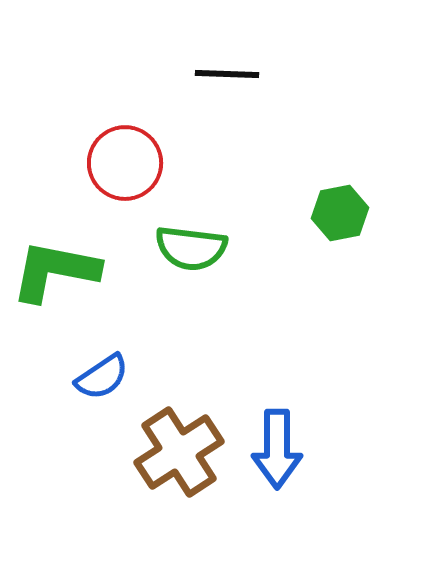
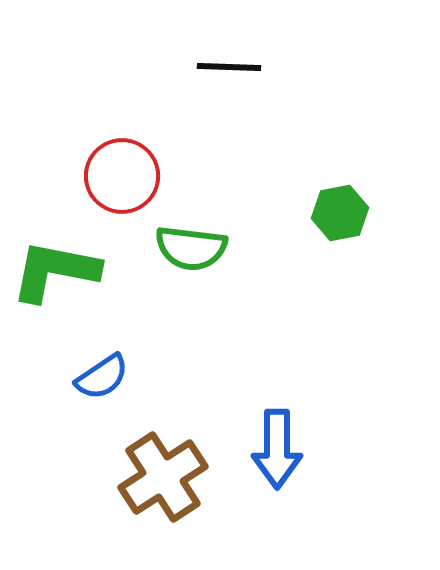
black line: moved 2 px right, 7 px up
red circle: moved 3 px left, 13 px down
brown cross: moved 16 px left, 25 px down
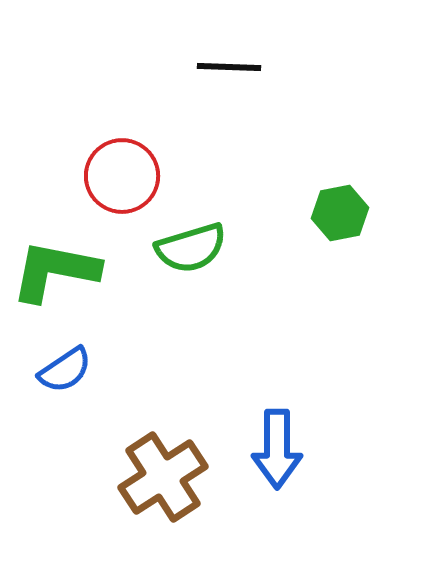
green semicircle: rotated 24 degrees counterclockwise
blue semicircle: moved 37 px left, 7 px up
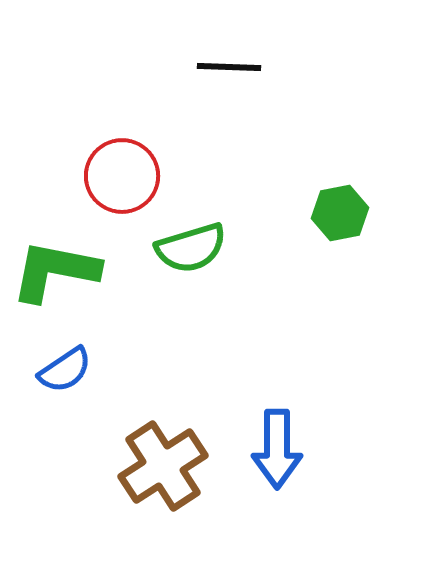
brown cross: moved 11 px up
